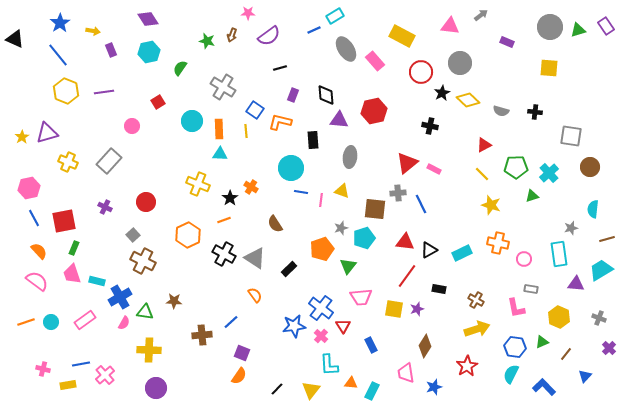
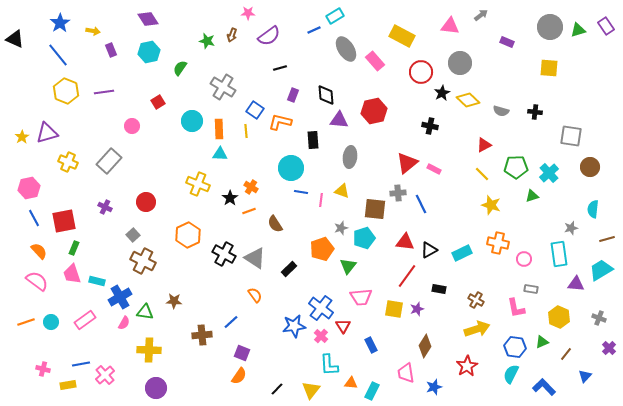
orange line at (224, 220): moved 25 px right, 9 px up
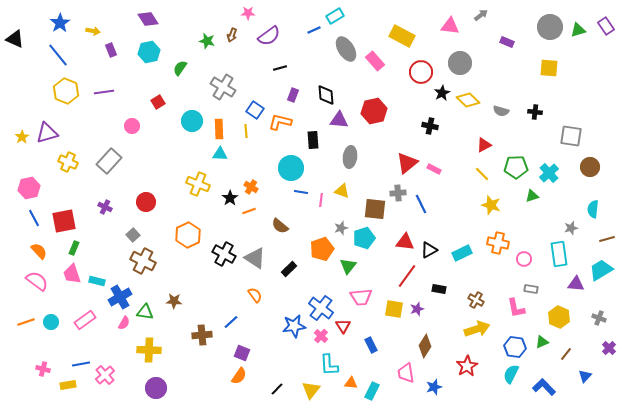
brown semicircle at (275, 224): moved 5 px right, 2 px down; rotated 18 degrees counterclockwise
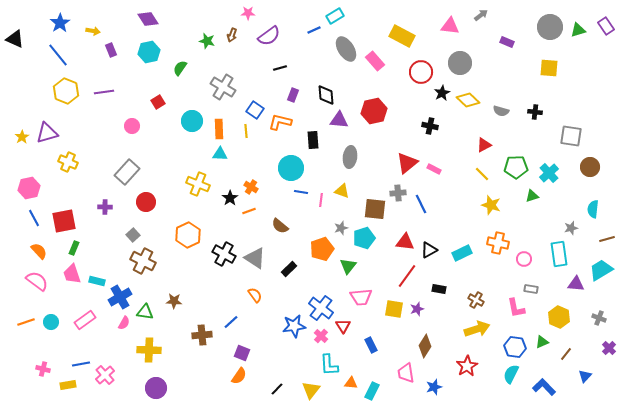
gray rectangle at (109, 161): moved 18 px right, 11 px down
purple cross at (105, 207): rotated 24 degrees counterclockwise
